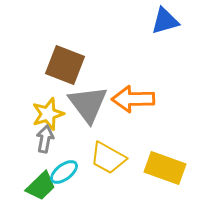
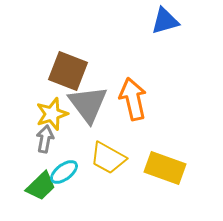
brown square: moved 3 px right, 6 px down
orange arrow: rotated 78 degrees clockwise
yellow star: moved 4 px right
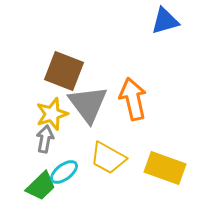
brown square: moved 4 px left
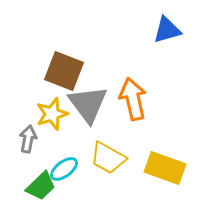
blue triangle: moved 2 px right, 9 px down
gray arrow: moved 17 px left
cyan ellipse: moved 3 px up
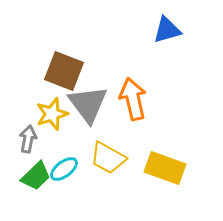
green trapezoid: moved 5 px left, 10 px up
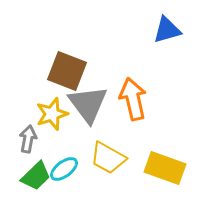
brown square: moved 3 px right
